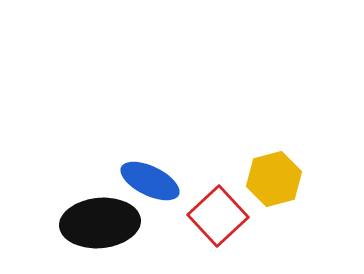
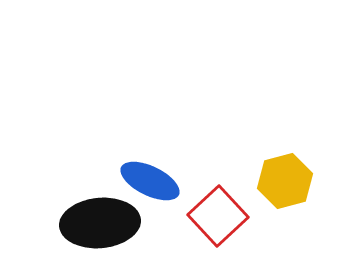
yellow hexagon: moved 11 px right, 2 px down
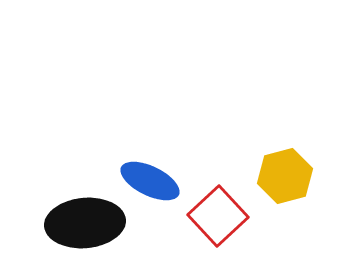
yellow hexagon: moved 5 px up
black ellipse: moved 15 px left
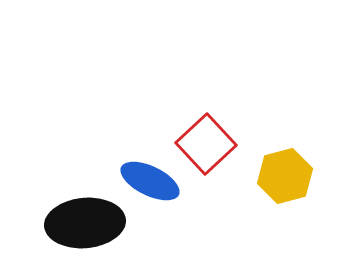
red square: moved 12 px left, 72 px up
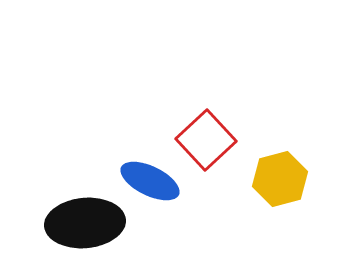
red square: moved 4 px up
yellow hexagon: moved 5 px left, 3 px down
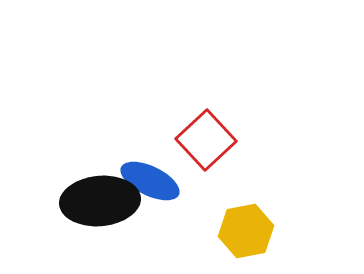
yellow hexagon: moved 34 px left, 52 px down; rotated 4 degrees clockwise
black ellipse: moved 15 px right, 22 px up
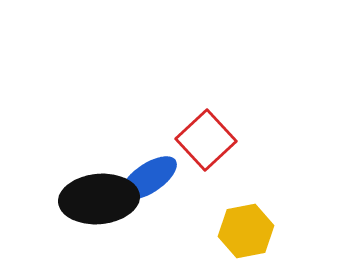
blue ellipse: moved 1 px left, 3 px up; rotated 60 degrees counterclockwise
black ellipse: moved 1 px left, 2 px up
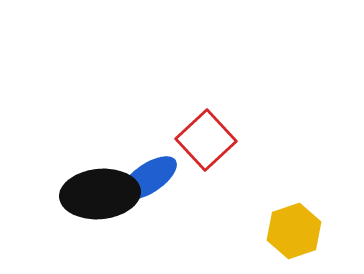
black ellipse: moved 1 px right, 5 px up
yellow hexagon: moved 48 px right; rotated 8 degrees counterclockwise
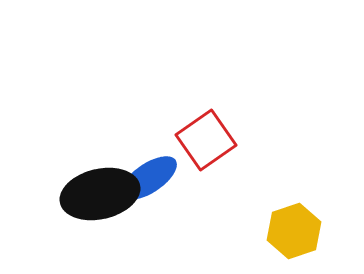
red square: rotated 8 degrees clockwise
black ellipse: rotated 8 degrees counterclockwise
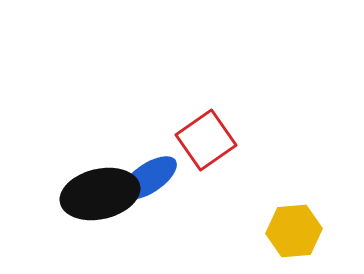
yellow hexagon: rotated 14 degrees clockwise
